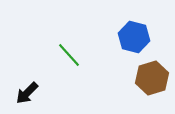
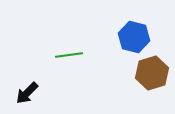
green line: rotated 56 degrees counterclockwise
brown hexagon: moved 5 px up
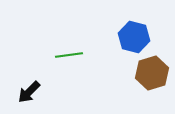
black arrow: moved 2 px right, 1 px up
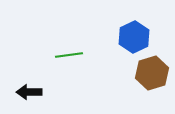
blue hexagon: rotated 20 degrees clockwise
black arrow: rotated 45 degrees clockwise
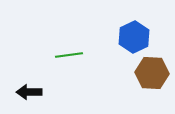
brown hexagon: rotated 20 degrees clockwise
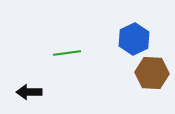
blue hexagon: moved 2 px down
green line: moved 2 px left, 2 px up
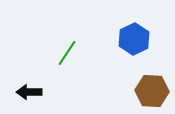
green line: rotated 48 degrees counterclockwise
brown hexagon: moved 18 px down
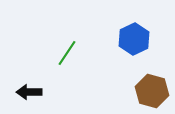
brown hexagon: rotated 12 degrees clockwise
